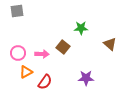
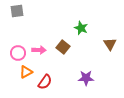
green star: rotated 24 degrees clockwise
brown triangle: rotated 16 degrees clockwise
pink arrow: moved 3 px left, 4 px up
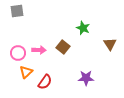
green star: moved 2 px right
orange triangle: rotated 16 degrees counterclockwise
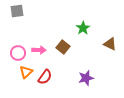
green star: rotated 16 degrees clockwise
brown triangle: rotated 32 degrees counterclockwise
purple star: rotated 14 degrees counterclockwise
red semicircle: moved 5 px up
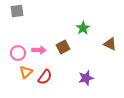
brown square: rotated 24 degrees clockwise
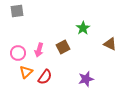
pink arrow: rotated 104 degrees clockwise
purple star: moved 1 px down
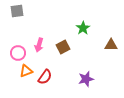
brown triangle: moved 1 px right, 1 px down; rotated 24 degrees counterclockwise
pink arrow: moved 5 px up
orange triangle: moved 1 px up; rotated 24 degrees clockwise
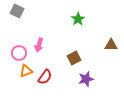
gray square: rotated 32 degrees clockwise
green star: moved 5 px left, 9 px up
brown square: moved 11 px right, 11 px down
pink circle: moved 1 px right
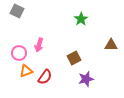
green star: moved 3 px right
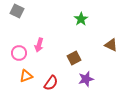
brown triangle: rotated 24 degrees clockwise
orange triangle: moved 5 px down
red semicircle: moved 6 px right, 6 px down
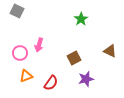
brown triangle: moved 1 px left, 6 px down
pink circle: moved 1 px right
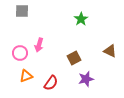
gray square: moved 5 px right; rotated 24 degrees counterclockwise
